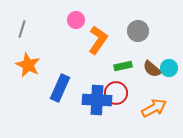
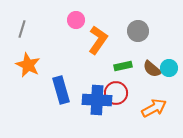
blue rectangle: moved 1 px right, 2 px down; rotated 40 degrees counterclockwise
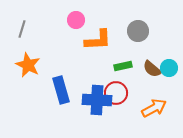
orange L-shape: rotated 52 degrees clockwise
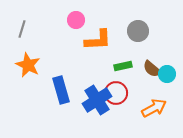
cyan circle: moved 2 px left, 6 px down
blue cross: rotated 36 degrees counterclockwise
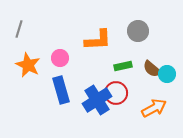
pink circle: moved 16 px left, 38 px down
gray line: moved 3 px left
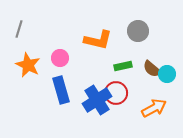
orange L-shape: rotated 16 degrees clockwise
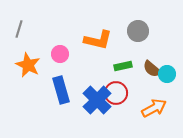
pink circle: moved 4 px up
blue cross: rotated 12 degrees counterclockwise
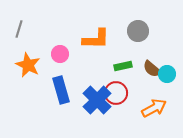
orange L-shape: moved 2 px left, 1 px up; rotated 12 degrees counterclockwise
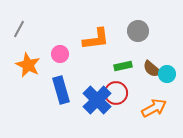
gray line: rotated 12 degrees clockwise
orange L-shape: rotated 8 degrees counterclockwise
